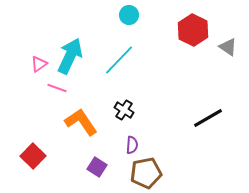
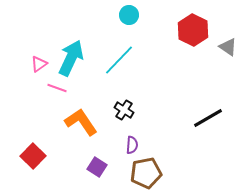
cyan arrow: moved 1 px right, 2 px down
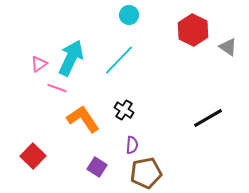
orange L-shape: moved 2 px right, 3 px up
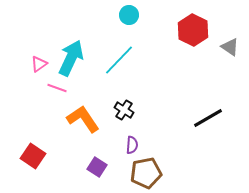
gray triangle: moved 2 px right
red square: rotated 10 degrees counterclockwise
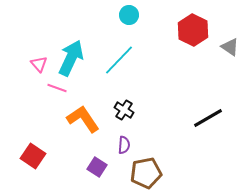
pink triangle: rotated 36 degrees counterclockwise
purple semicircle: moved 8 px left
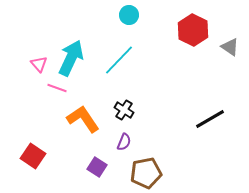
black line: moved 2 px right, 1 px down
purple semicircle: moved 3 px up; rotated 18 degrees clockwise
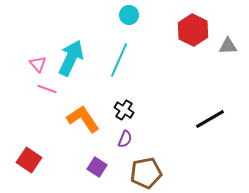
gray triangle: moved 2 px left, 1 px up; rotated 36 degrees counterclockwise
cyan line: rotated 20 degrees counterclockwise
pink triangle: moved 1 px left
pink line: moved 10 px left, 1 px down
purple semicircle: moved 1 px right, 3 px up
red square: moved 4 px left, 4 px down
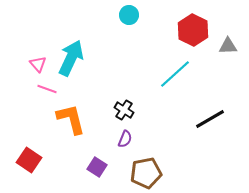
cyan line: moved 56 px right, 14 px down; rotated 24 degrees clockwise
orange L-shape: moved 12 px left; rotated 20 degrees clockwise
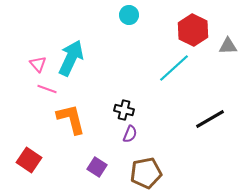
cyan line: moved 1 px left, 6 px up
black cross: rotated 18 degrees counterclockwise
purple semicircle: moved 5 px right, 5 px up
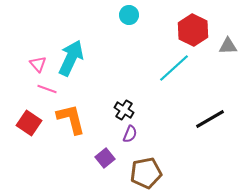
black cross: rotated 18 degrees clockwise
red square: moved 37 px up
purple square: moved 8 px right, 9 px up; rotated 18 degrees clockwise
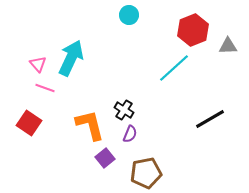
red hexagon: rotated 12 degrees clockwise
pink line: moved 2 px left, 1 px up
orange L-shape: moved 19 px right, 6 px down
